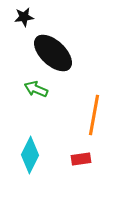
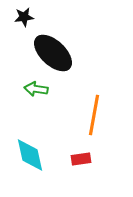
green arrow: rotated 15 degrees counterclockwise
cyan diamond: rotated 39 degrees counterclockwise
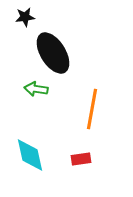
black star: moved 1 px right
black ellipse: rotated 15 degrees clockwise
orange line: moved 2 px left, 6 px up
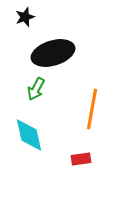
black star: rotated 12 degrees counterclockwise
black ellipse: rotated 75 degrees counterclockwise
green arrow: rotated 70 degrees counterclockwise
cyan diamond: moved 1 px left, 20 px up
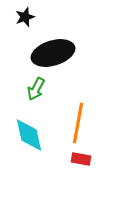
orange line: moved 14 px left, 14 px down
red rectangle: rotated 18 degrees clockwise
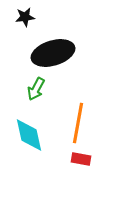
black star: rotated 12 degrees clockwise
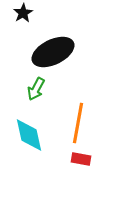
black star: moved 2 px left, 4 px up; rotated 24 degrees counterclockwise
black ellipse: moved 1 px up; rotated 9 degrees counterclockwise
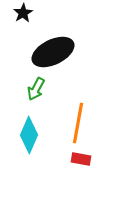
cyan diamond: rotated 36 degrees clockwise
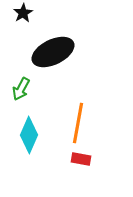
green arrow: moved 15 px left
